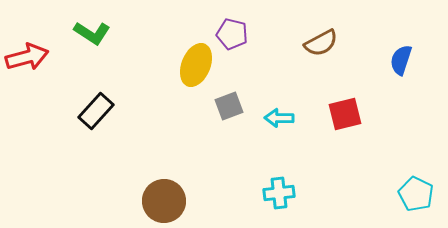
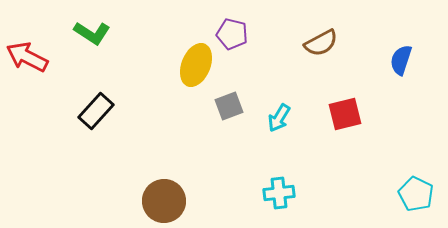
red arrow: rotated 138 degrees counterclockwise
cyan arrow: rotated 60 degrees counterclockwise
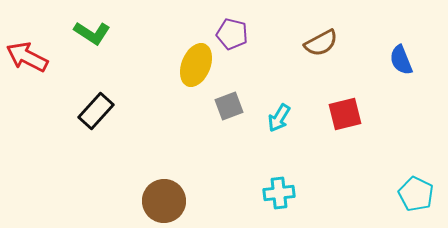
blue semicircle: rotated 40 degrees counterclockwise
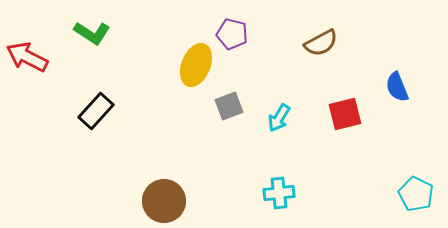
blue semicircle: moved 4 px left, 27 px down
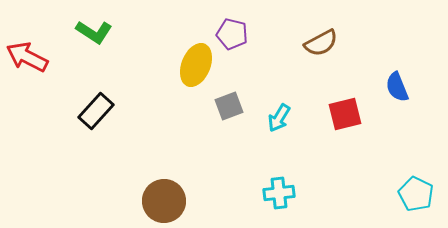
green L-shape: moved 2 px right, 1 px up
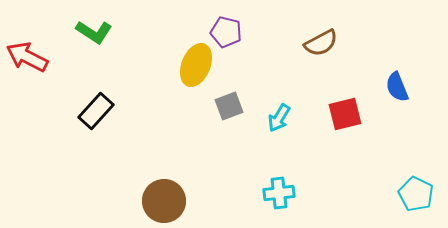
purple pentagon: moved 6 px left, 2 px up
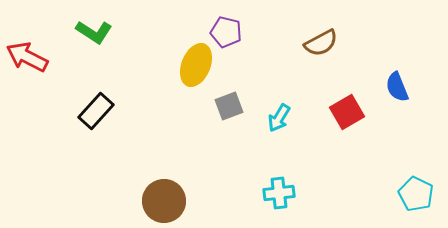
red square: moved 2 px right, 2 px up; rotated 16 degrees counterclockwise
